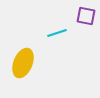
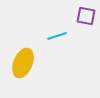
cyan line: moved 3 px down
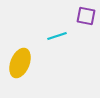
yellow ellipse: moved 3 px left
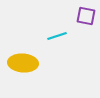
yellow ellipse: moved 3 px right; rotated 72 degrees clockwise
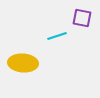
purple square: moved 4 px left, 2 px down
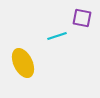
yellow ellipse: rotated 60 degrees clockwise
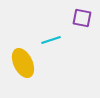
cyan line: moved 6 px left, 4 px down
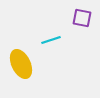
yellow ellipse: moved 2 px left, 1 px down
